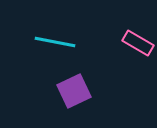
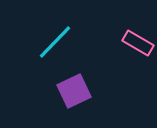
cyan line: rotated 57 degrees counterclockwise
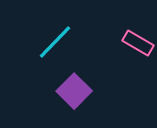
purple square: rotated 20 degrees counterclockwise
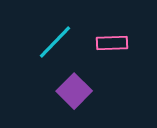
pink rectangle: moved 26 px left; rotated 32 degrees counterclockwise
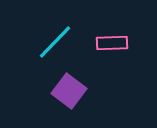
purple square: moved 5 px left; rotated 8 degrees counterclockwise
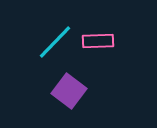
pink rectangle: moved 14 px left, 2 px up
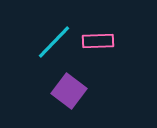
cyan line: moved 1 px left
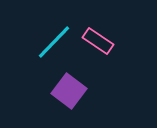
pink rectangle: rotated 36 degrees clockwise
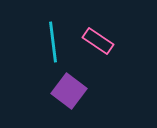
cyan line: moved 1 px left; rotated 51 degrees counterclockwise
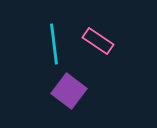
cyan line: moved 1 px right, 2 px down
